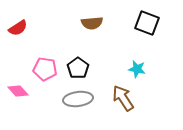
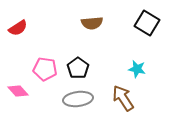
black square: rotated 10 degrees clockwise
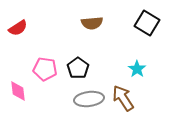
cyan star: rotated 24 degrees clockwise
pink diamond: rotated 35 degrees clockwise
gray ellipse: moved 11 px right
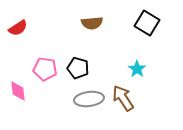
black pentagon: rotated 20 degrees counterclockwise
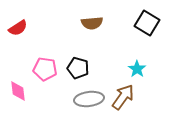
brown arrow: moved 1 px up; rotated 68 degrees clockwise
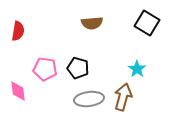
red semicircle: moved 3 px down; rotated 48 degrees counterclockwise
brown arrow: rotated 20 degrees counterclockwise
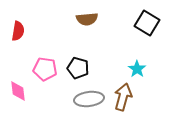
brown semicircle: moved 5 px left, 4 px up
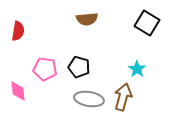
black pentagon: moved 1 px right, 1 px up
gray ellipse: rotated 16 degrees clockwise
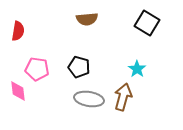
pink pentagon: moved 8 px left
